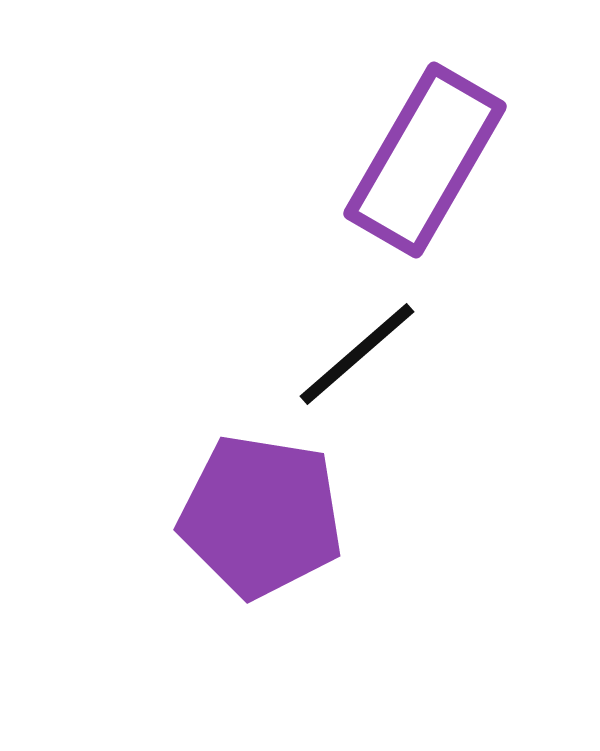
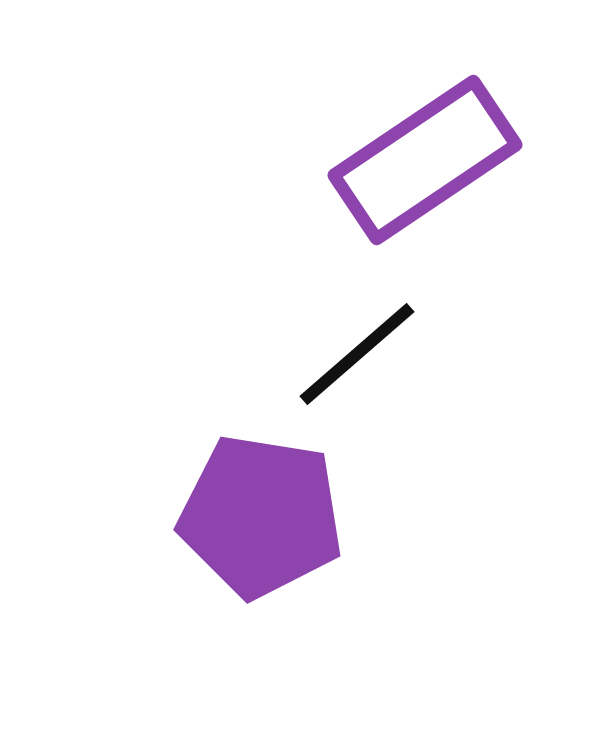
purple rectangle: rotated 26 degrees clockwise
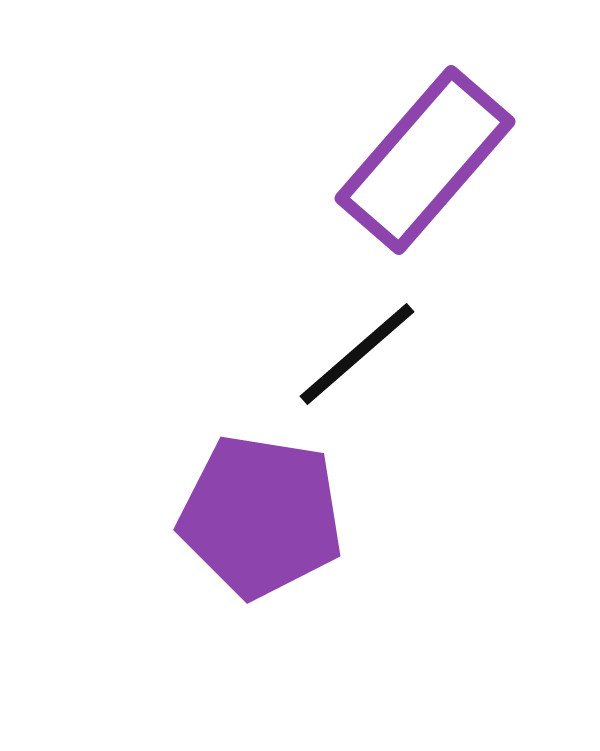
purple rectangle: rotated 15 degrees counterclockwise
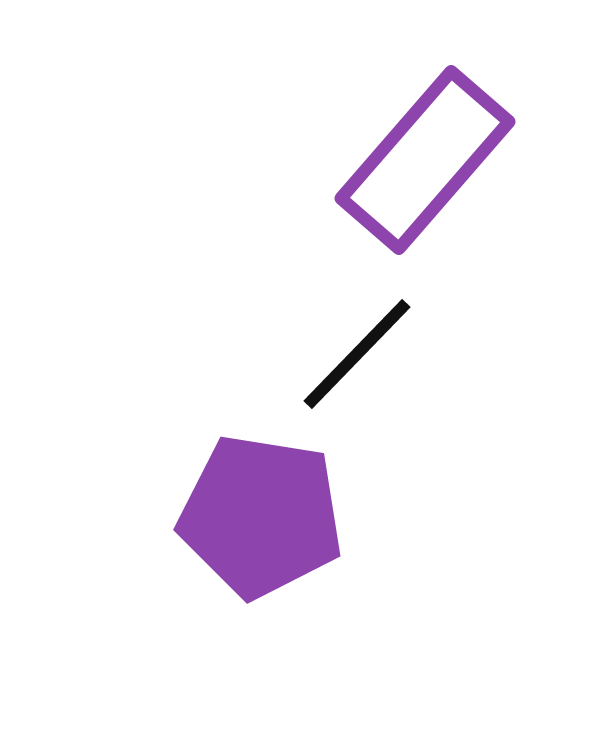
black line: rotated 5 degrees counterclockwise
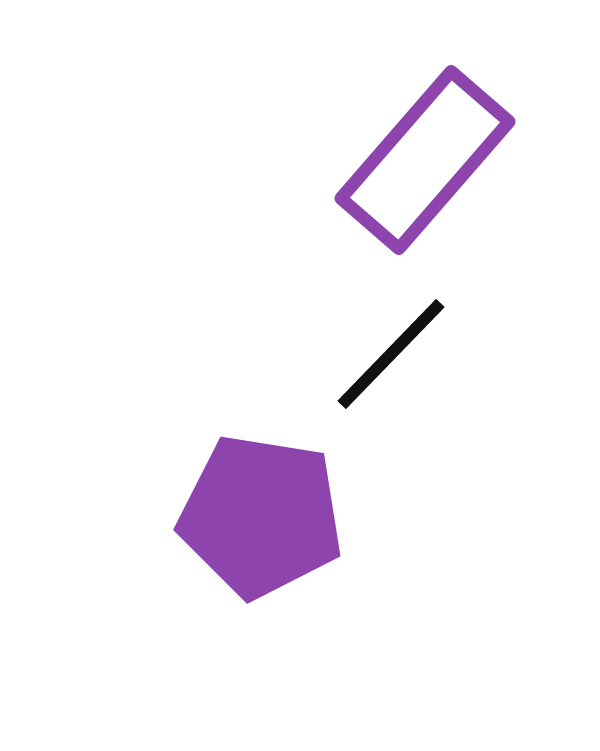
black line: moved 34 px right
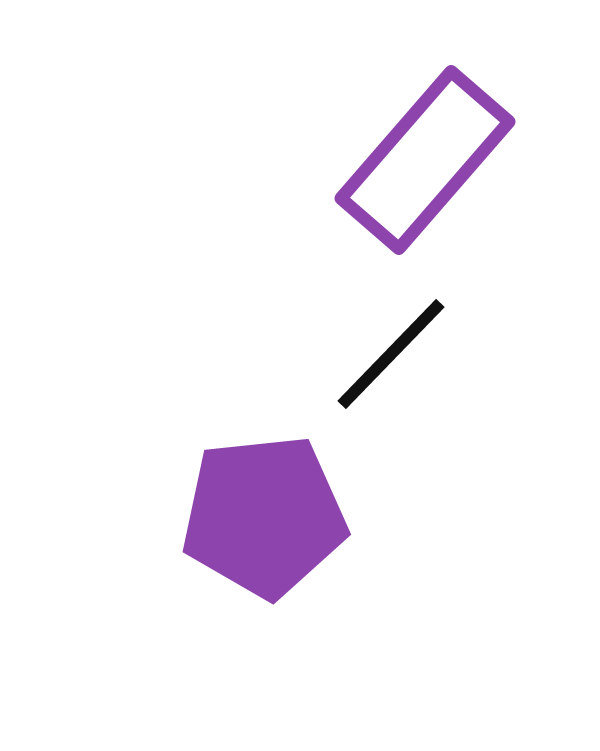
purple pentagon: moved 3 px right; rotated 15 degrees counterclockwise
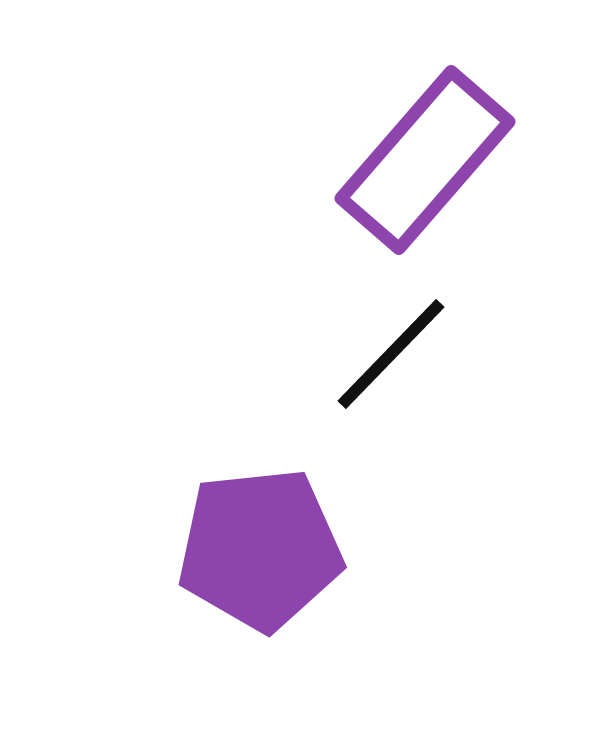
purple pentagon: moved 4 px left, 33 px down
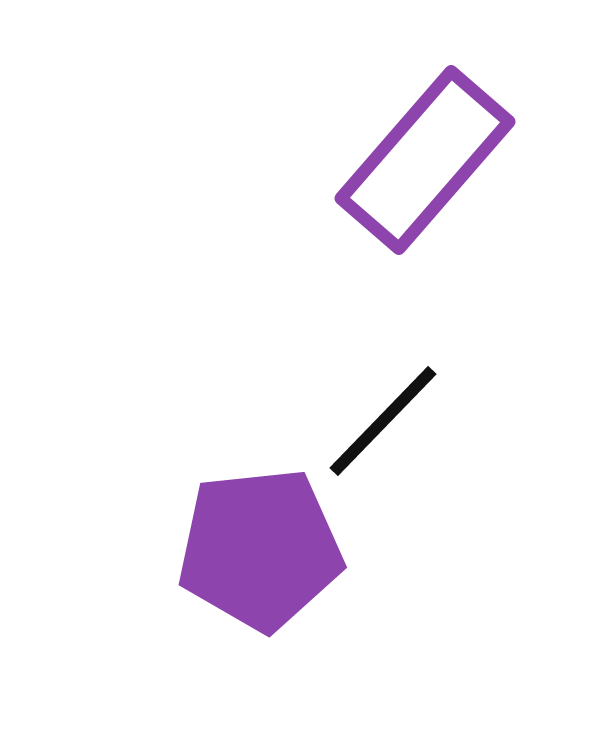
black line: moved 8 px left, 67 px down
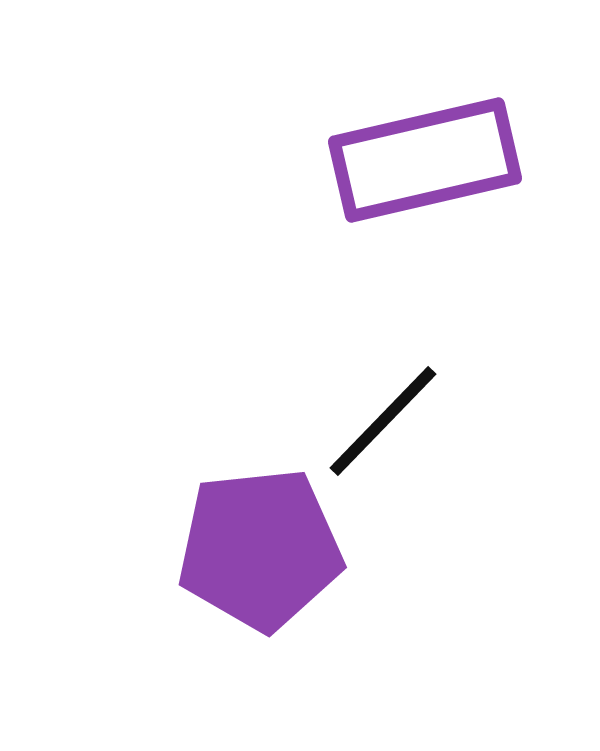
purple rectangle: rotated 36 degrees clockwise
